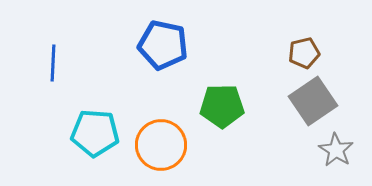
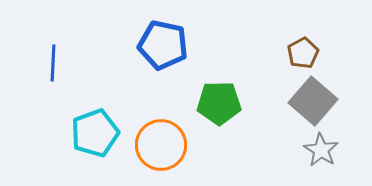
brown pentagon: moved 1 px left; rotated 16 degrees counterclockwise
gray square: rotated 15 degrees counterclockwise
green pentagon: moved 3 px left, 3 px up
cyan pentagon: rotated 24 degrees counterclockwise
gray star: moved 15 px left
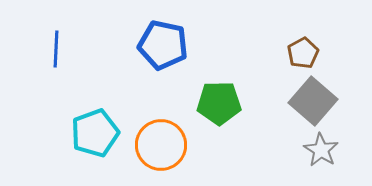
blue line: moved 3 px right, 14 px up
